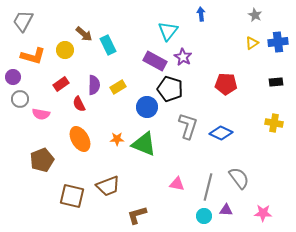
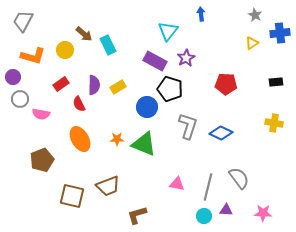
blue cross: moved 2 px right, 9 px up
purple star: moved 3 px right, 1 px down; rotated 12 degrees clockwise
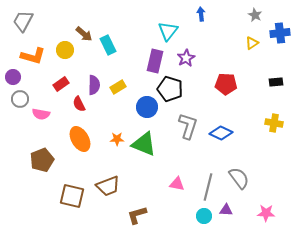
purple rectangle: rotated 75 degrees clockwise
pink star: moved 3 px right
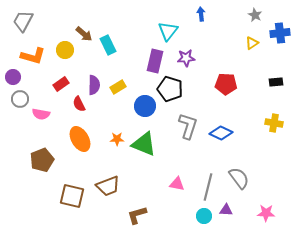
purple star: rotated 24 degrees clockwise
blue circle: moved 2 px left, 1 px up
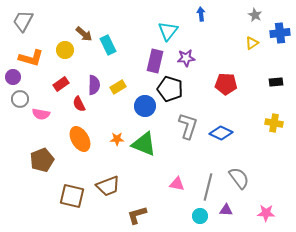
orange L-shape: moved 2 px left, 2 px down
cyan circle: moved 4 px left
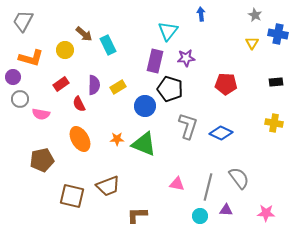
blue cross: moved 2 px left, 1 px down; rotated 18 degrees clockwise
yellow triangle: rotated 24 degrees counterclockwise
brown pentagon: rotated 10 degrees clockwise
brown L-shape: rotated 15 degrees clockwise
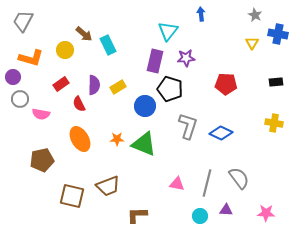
gray line: moved 1 px left, 4 px up
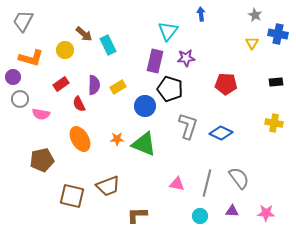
purple triangle: moved 6 px right, 1 px down
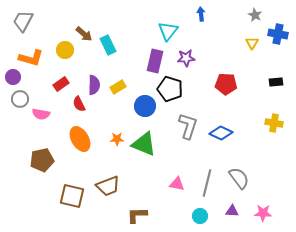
pink star: moved 3 px left
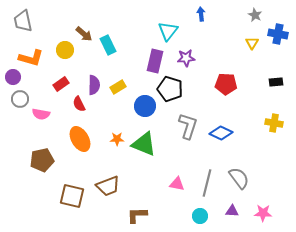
gray trapezoid: rotated 40 degrees counterclockwise
